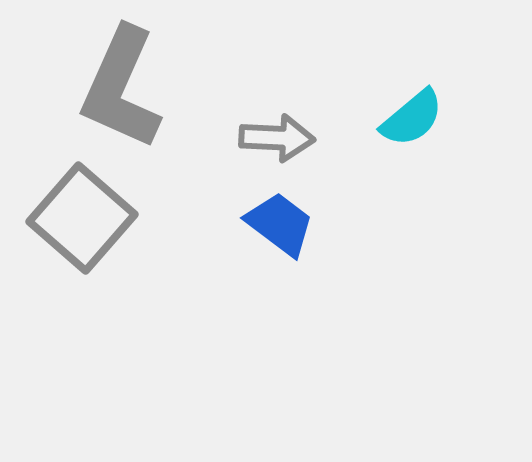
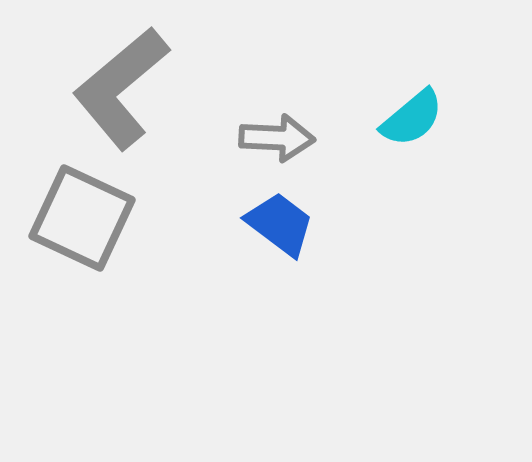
gray L-shape: rotated 26 degrees clockwise
gray square: rotated 16 degrees counterclockwise
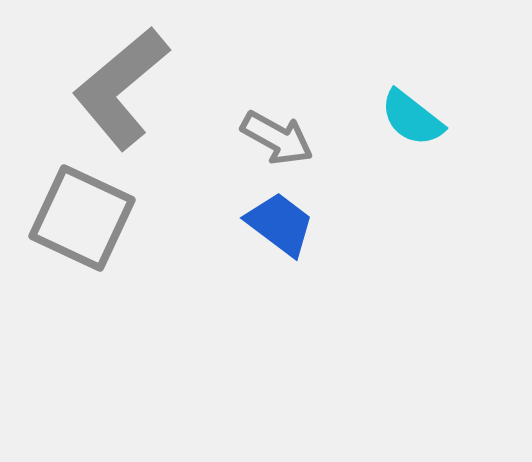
cyan semicircle: rotated 78 degrees clockwise
gray arrow: rotated 26 degrees clockwise
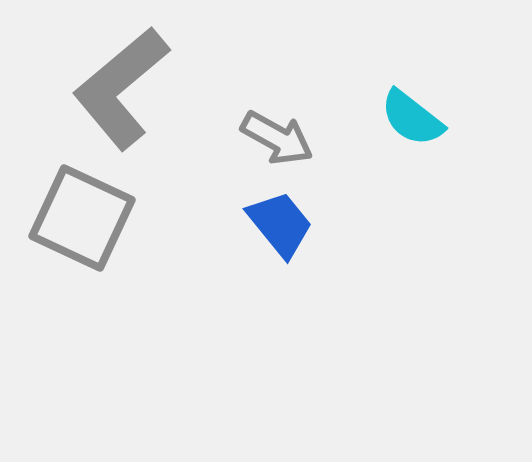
blue trapezoid: rotated 14 degrees clockwise
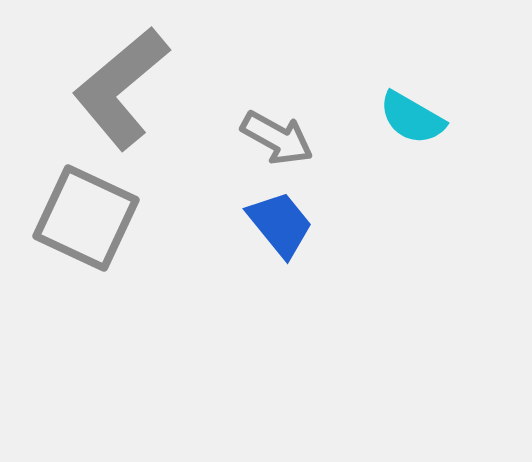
cyan semicircle: rotated 8 degrees counterclockwise
gray square: moved 4 px right
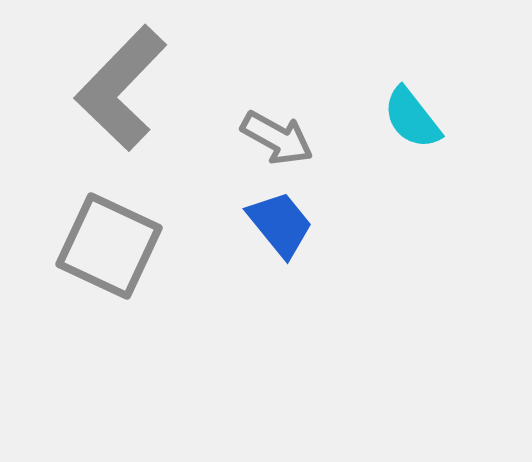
gray L-shape: rotated 6 degrees counterclockwise
cyan semicircle: rotated 22 degrees clockwise
gray square: moved 23 px right, 28 px down
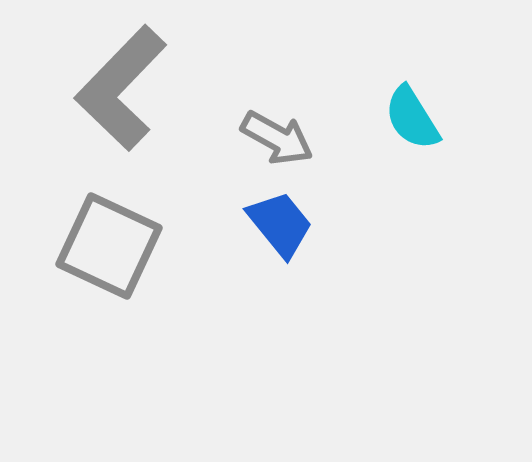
cyan semicircle: rotated 6 degrees clockwise
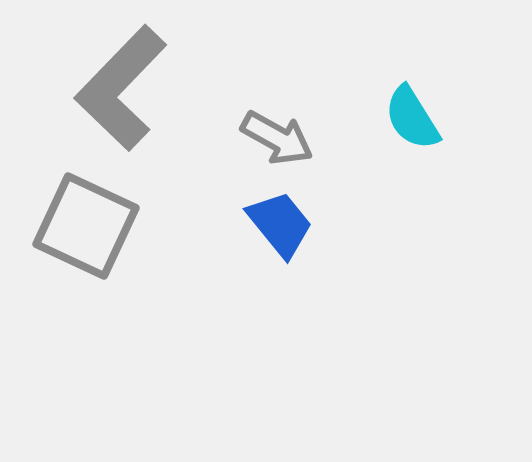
gray square: moved 23 px left, 20 px up
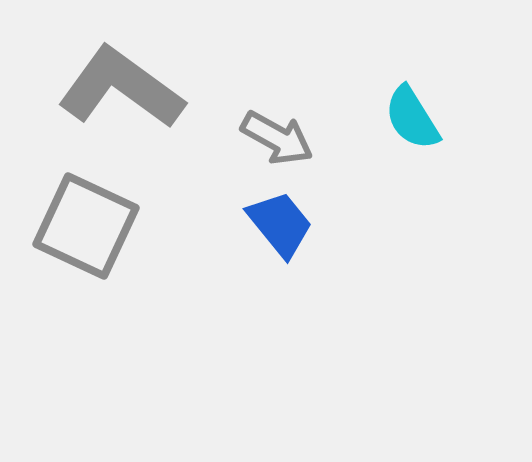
gray L-shape: rotated 82 degrees clockwise
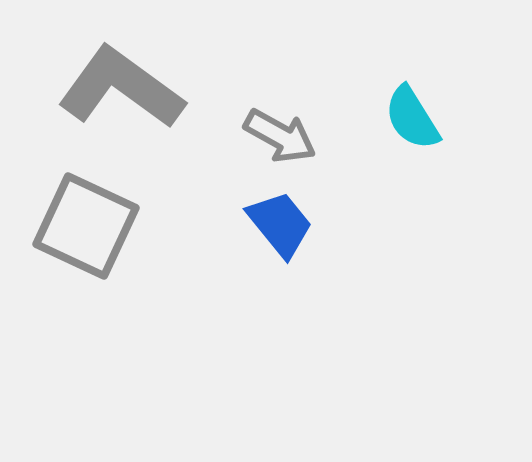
gray arrow: moved 3 px right, 2 px up
